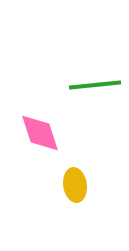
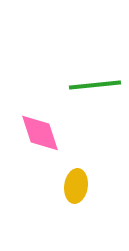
yellow ellipse: moved 1 px right, 1 px down; rotated 16 degrees clockwise
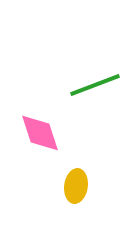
green line: rotated 15 degrees counterclockwise
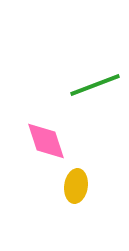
pink diamond: moved 6 px right, 8 px down
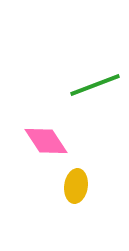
pink diamond: rotated 15 degrees counterclockwise
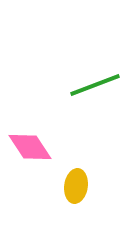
pink diamond: moved 16 px left, 6 px down
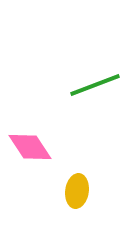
yellow ellipse: moved 1 px right, 5 px down
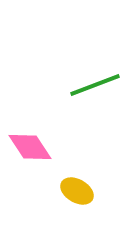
yellow ellipse: rotated 68 degrees counterclockwise
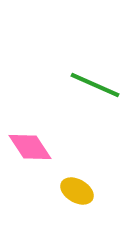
green line: rotated 45 degrees clockwise
